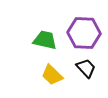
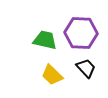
purple hexagon: moved 3 px left
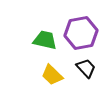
purple hexagon: rotated 12 degrees counterclockwise
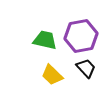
purple hexagon: moved 3 px down
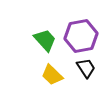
green trapezoid: rotated 35 degrees clockwise
black trapezoid: rotated 10 degrees clockwise
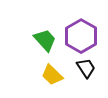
purple hexagon: rotated 20 degrees counterclockwise
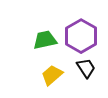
green trapezoid: rotated 60 degrees counterclockwise
yellow trapezoid: rotated 95 degrees clockwise
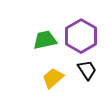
black trapezoid: moved 1 px right, 2 px down
yellow trapezoid: moved 1 px right, 3 px down
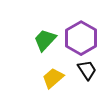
purple hexagon: moved 2 px down
green trapezoid: rotated 35 degrees counterclockwise
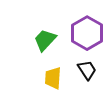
purple hexagon: moved 6 px right, 5 px up
yellow trapezoid: rotated 45 degrees counterclockwise
